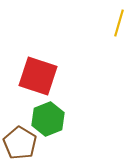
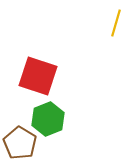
yellow line: moved 3 px left
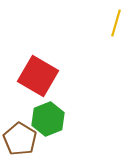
red square: rotated 12 degrees clockwise
brown pentagon: moved 4 px up
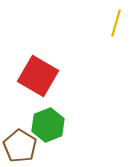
green hexagon: moved 6 px down
brown pentagon: moved 7 px down
